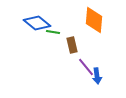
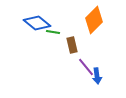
orange diamond: rotated 40 degrees clockwise
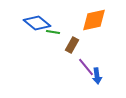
orange diamond: rotated 32 degrees clockwise
brown rectangle: rotated 42 degrees clockwise
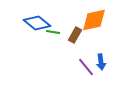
brown rectangle: moved 3 px right, 10 px up
blue arrow: moved 4 px right, 14 px up
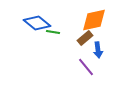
brown rectangle: moved 10 px right, 3 px down; rotated 21 degrees clockwise
blue arrow: moved 3 px left, 12 px up
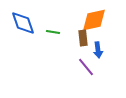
blue diamond: moved 14 px left; rotated 32 degrees clockwise
brown rectangle: moved 2 px left; rotated 56 degrees counterclockwise
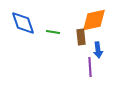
brown rectangle: moved 2 px left, 1 px up
purple line: moved 4 px right; rotated 36 degrees clockwise
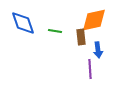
green line: moved 2 px right, 1 px up
purple line: moved 2 px down
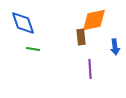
green line: moved 22 px left, 18 px down
blue arrow: moved 17 px right, 3 px up
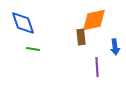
purple line: moved 7 px right, 2 px up
